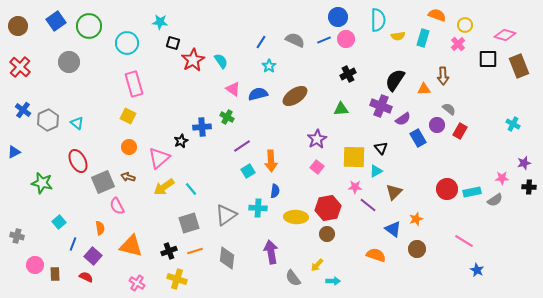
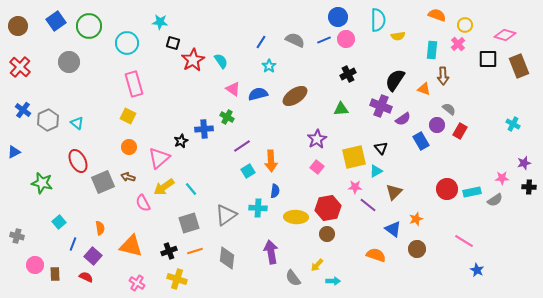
cyan rectangle at (423, 38): moved 9 px right, 12 px down; rotated 12 degrees counterclockwise
orange triangle at (424, 89): rotated 24 degrees clockwise
blue cross at (202, 127): moved 2 px right, 2 px down
blue rectangle at (418, 138): moved 3 px right, 3 px down
yellow square at (354, 157): rotated 15 degrees counterclockwise
pink semicircle at (117, 206): moved 26 px right, 3 px up
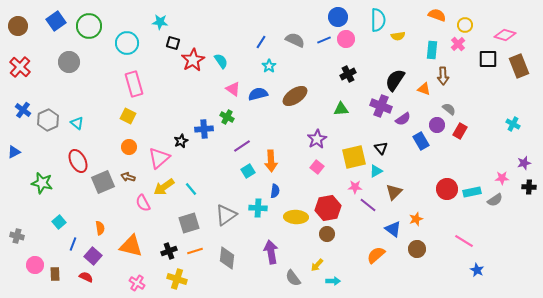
orange semicircle at (376, 255): rotated 60 degrees counterclockwise
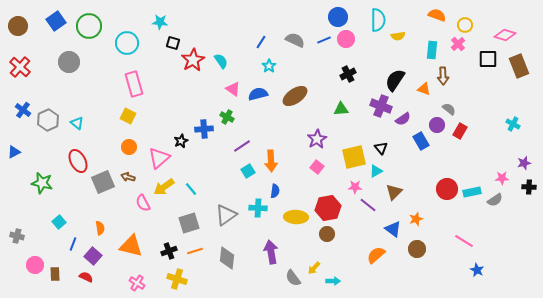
yellow arrow at (317, 265): moved 3 px left, 3 px down
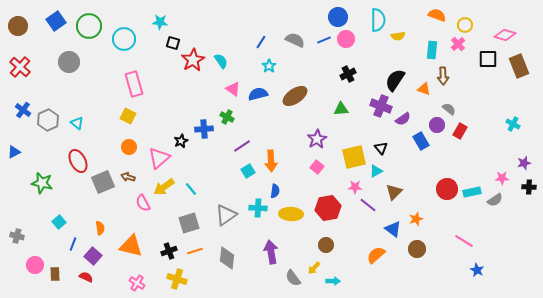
cyan circle at (127, 43): moved 3 px left, 4 px up
yellow ellipse at (296, 217): moved 5 px left, 3 px up
brown circle at (327, 234): moved 1 px left, 11 px down
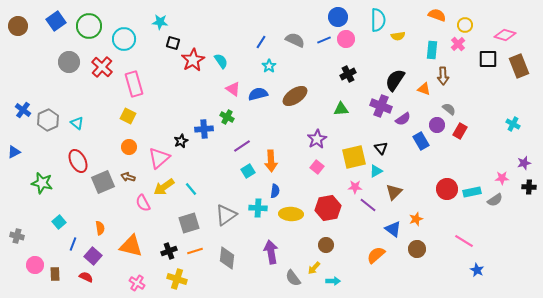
red cross at (20, 67): moved 82 px right
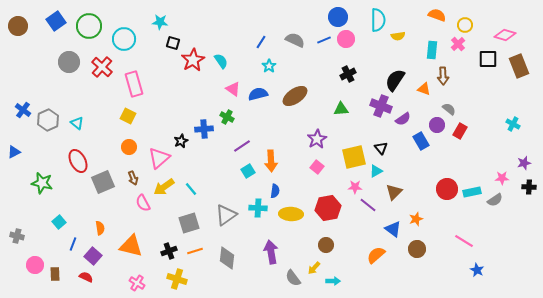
brown arrow at (128, 177): moved 5 px right, 1 px down; rotated 128 degrees counterclockwise
